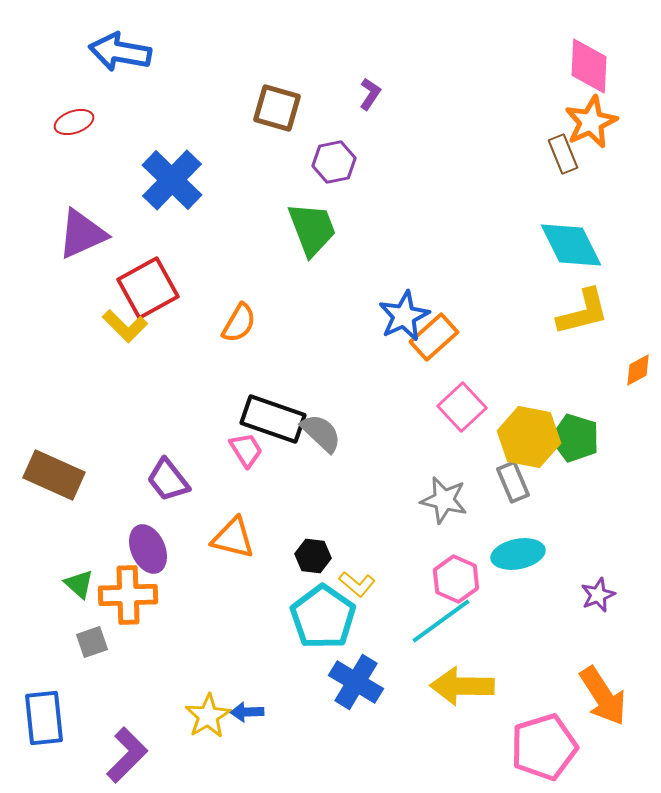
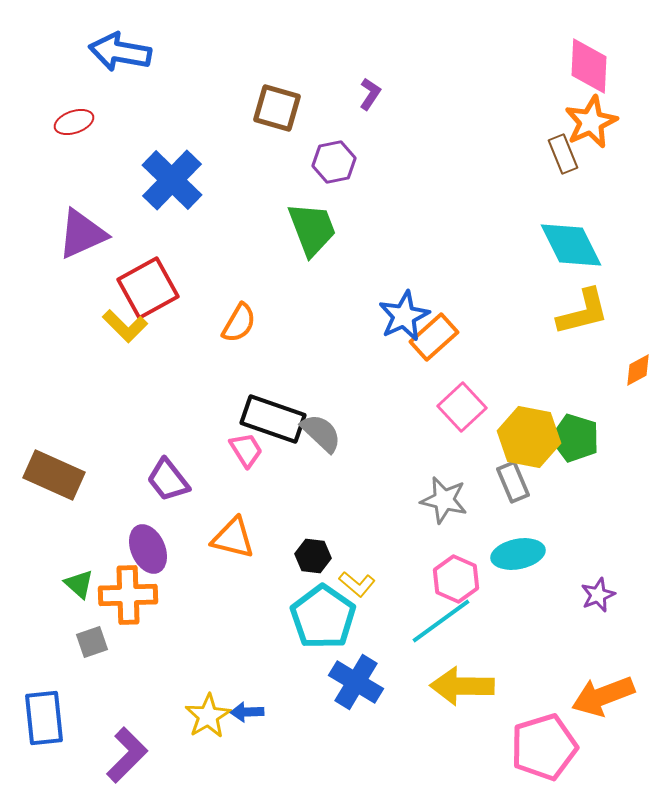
orange arrow at (603, 696): rotated 102 degrees clockwise
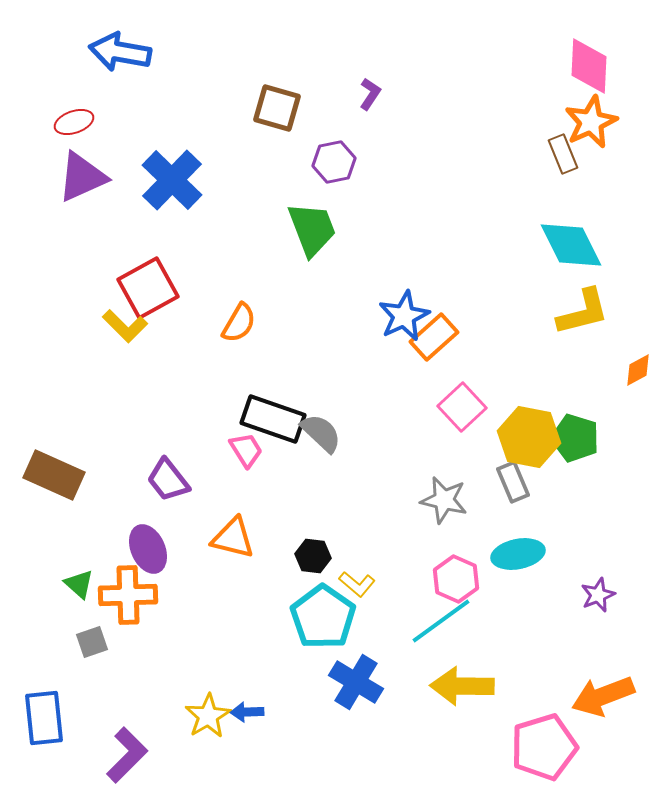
purple triangle at (82, 234): moved 57 px up
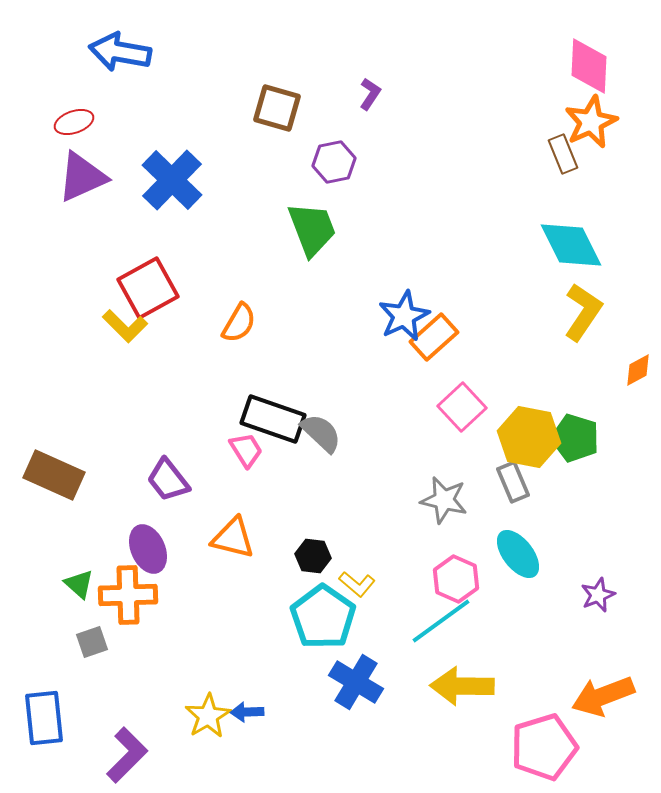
yellow L-shape at (583, 312): rotated 42 degrees counterclockwise
cyan ellipse at (518, 554): rotated 63 degrees clockwise
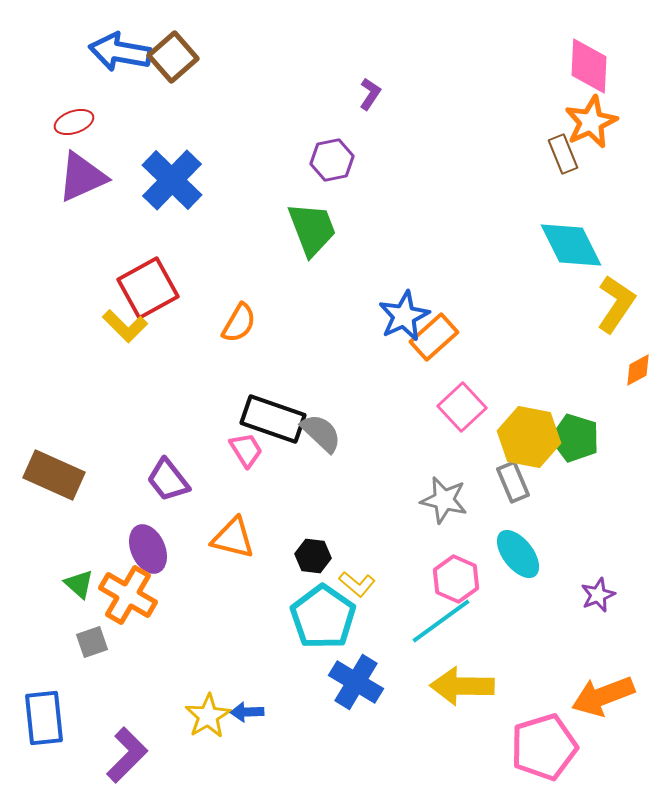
brown square at (277, 108): moved 104 px left, 51 px up; rotated 33 degrees clockwise
purple hexagon at (334, 162): moved 2 px left, 2 px up
yellow L-shape at (583, 312): moved 33 px right, 8 px up
orange cross at (128, 595): rotated 32 degrees clockwise
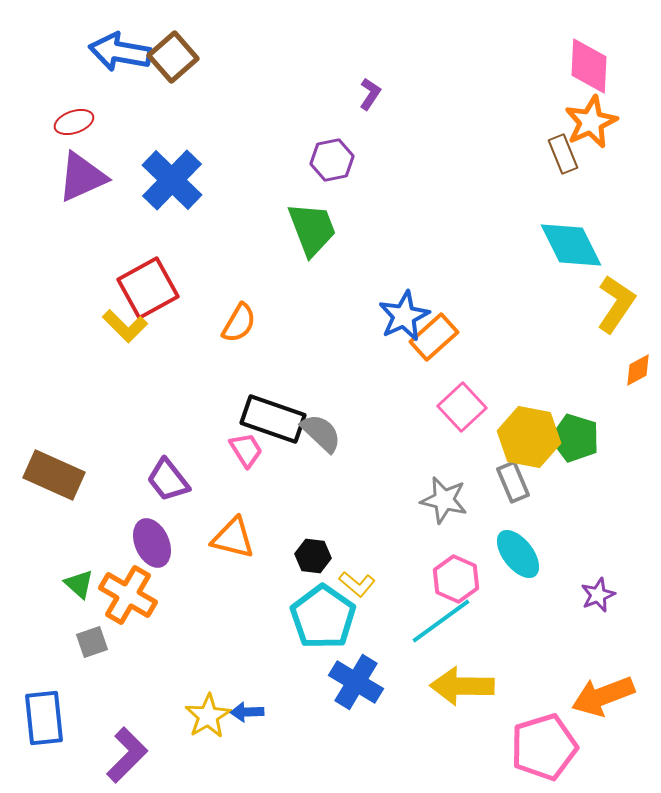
purple ellipse at (148, 549): moved 4 px right, 6 px up
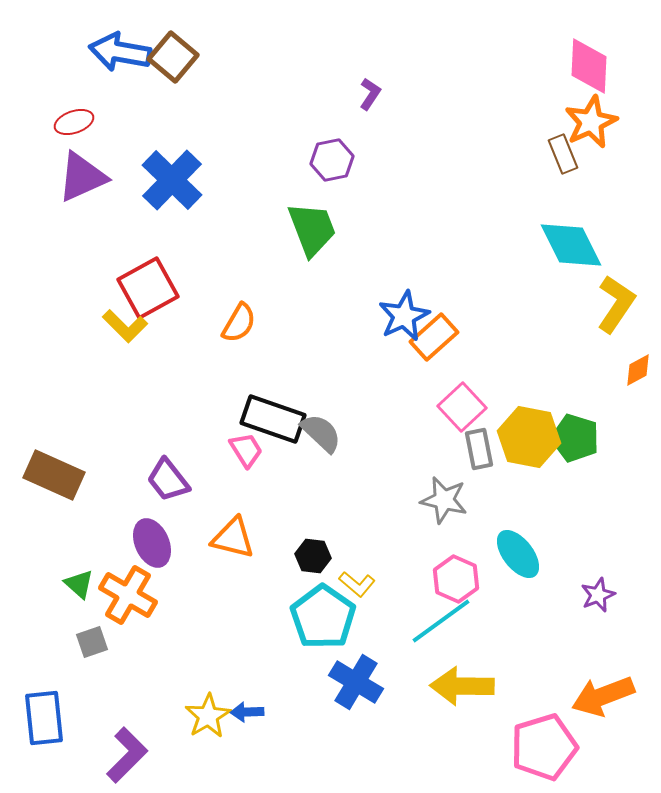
brown square at (173, 57): rotated 9 degrees counterclockwise
gray rectangle at (513, 482): moved 34 px left, 33 px up; rotated 12 degrees clockwise
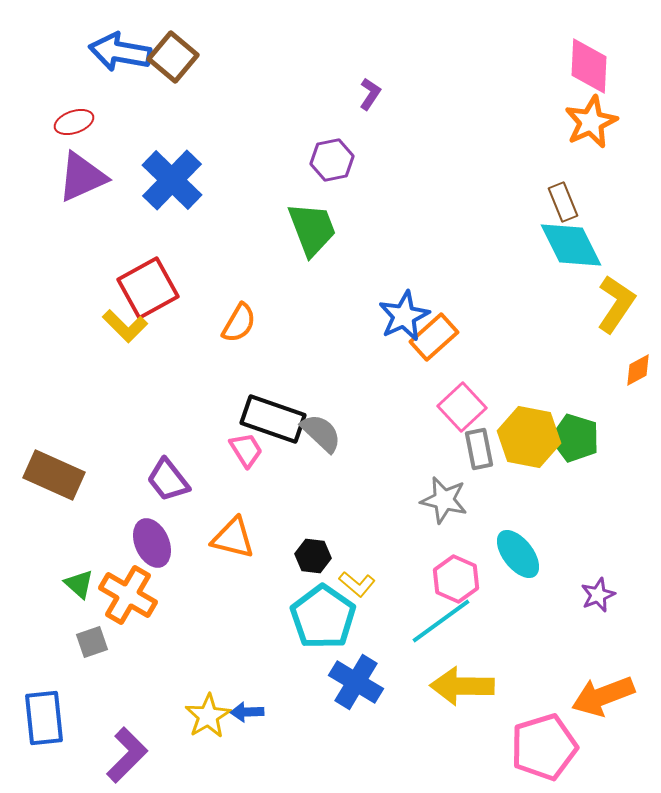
brown rectangle at (563, 154): moved 48 px down
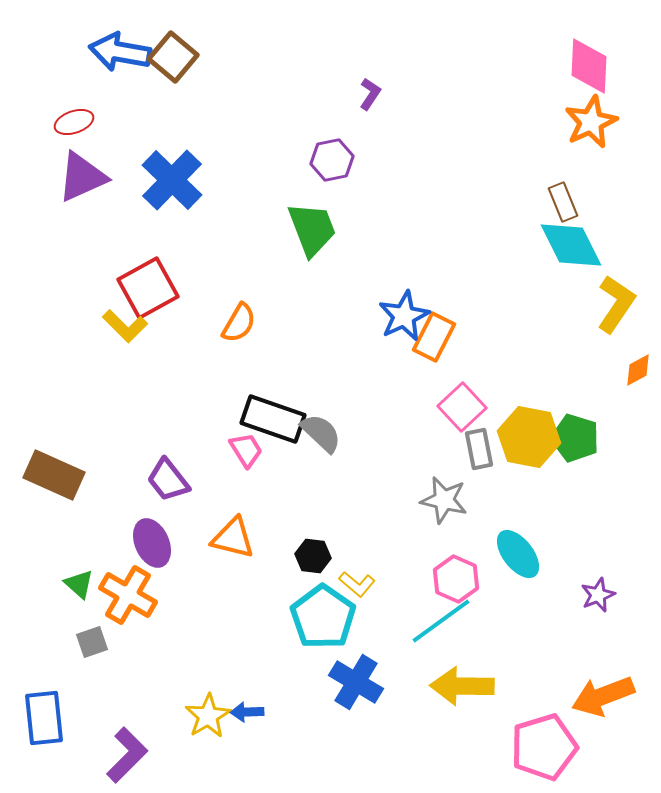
orange rectangle at (434, 337): rotated 21 degrees counterclockwise
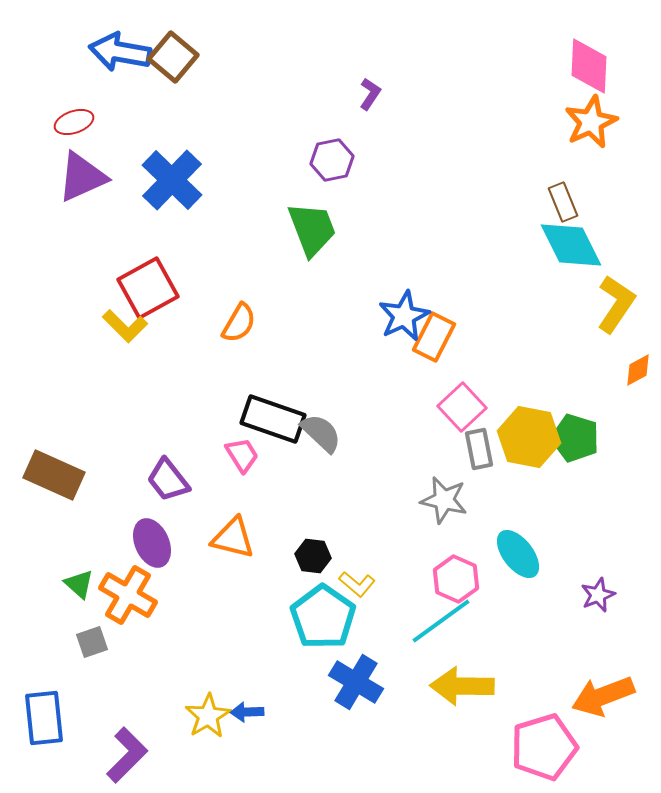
pink trapezoid at (246, 450): moved 4 px left, 5 px down
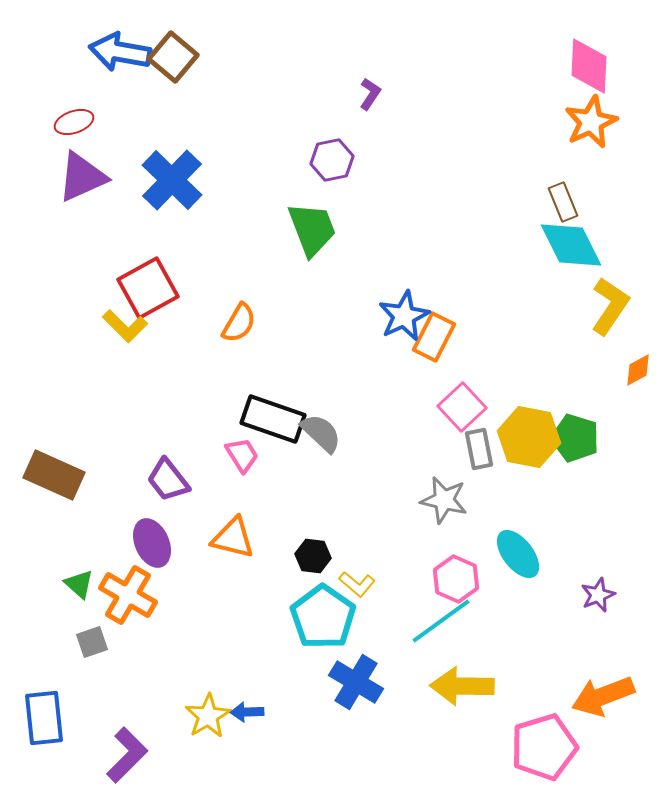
yellow L-shape at (616, 304): moved 6 px left, 2 px down
